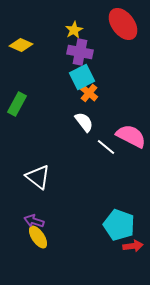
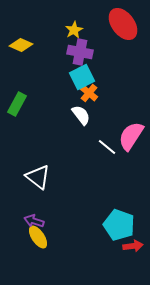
white semicircle: moved 3 px left, 7 px up
pink semicircle: rotated 84 degrees counterclockwise
white line: moved 1 px right
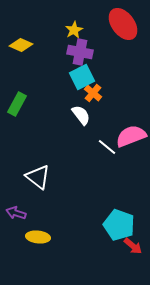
orange cross: moved 4 px right
pink semicircle: rotated 36 degrees clockwise
purple arrow: moved 18 px left, 8 px up
yellow ellipse: rotated 50 degrees counterclockwise
red arrow: rotated 48 degrees clockwise
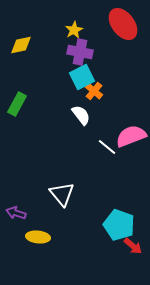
yellow diamond: rotated 35 degrees counterclockwise
orange cross: moved 1 px right, 2 px up
white triangle: moved 24 px right, 17 px down; rotated 12 degrees clockwise
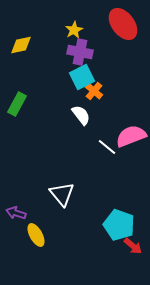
yellow ellipse: moved 2 px left, 2 px up; rotated 55 degrees clockwise
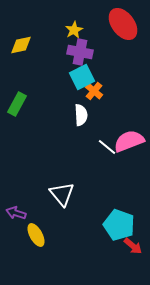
white semicircle: rotated 35 degrees clockwise
pink semicircle: moved 2 px left, 5 px down
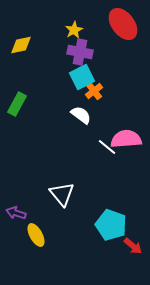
orange cross: rotated 12 degrees clockwise
white semicircle: rotated 50 degrees counterclockwise
pink semicircle: moved 3 px left, 2 px up; rotated 16 degrees clockwise
cyan pentagon: moved 8 px left
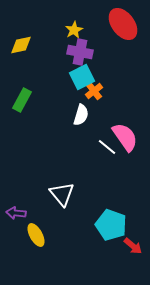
green rectangle: moved 5 px right, 4 px up
white semicircle: rotated 70 degrees clockwise
pink semicircle: moved 1 px left, 2 px up; rotated 60 degrees clockwise
purple arrow: rotated 12 degrees counterclockwise
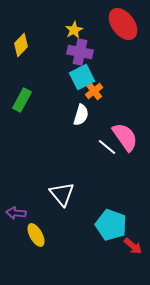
yellow diamond: rotated 35 degrees counterclockwise
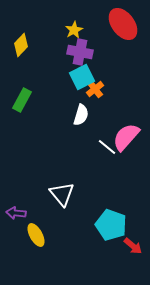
orange cross: moved 1 px right, 2 px up
pink semicircle: moved 1 px right; rotated 104 degrees counterclockwise
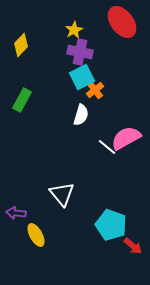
red ellipse: moved 1 px left, 2 px up
orange cross: moved 1 px down
pink semicircle: moved 1 px down; rotated 20 degrees clockwise
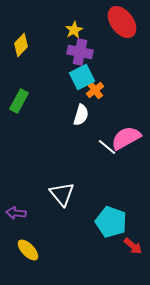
green rectangle: moved 3 px left, 1 px down
cyan pentagon: moved 3 px up
yellow ellipse: moved 8 px left, 15 px down; rotated 15 degrees counterclockwise
